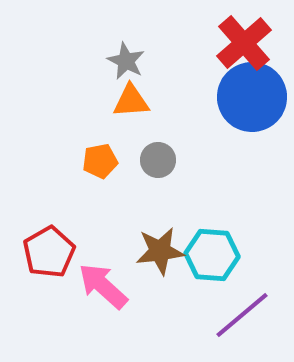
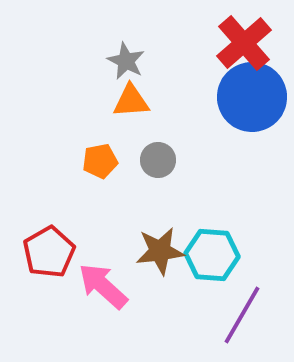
purple line: rotated 20 degrees counterclockwise
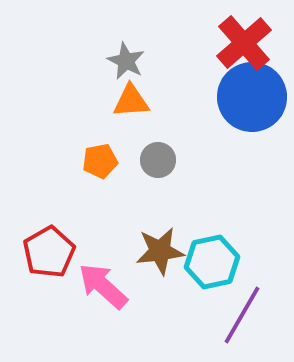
cyan hexagon: moved 7 px down; rotated 16 degrees counterclockwise
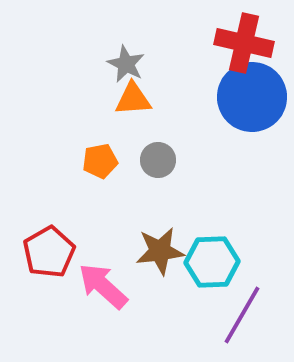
red cross: rotated 36 degrees counterclockwise
gray star: moved 3 px down
orange triangle: moved 2 px right, 2 px up
cyan hexagon: rotated 10 degrees clockwise
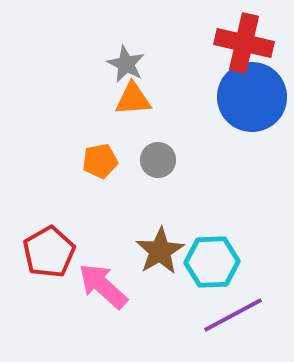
brown star: rotated 24 degrees counterclockwise
purple line: moved 9 px left; rotated 32 degrees clockwise
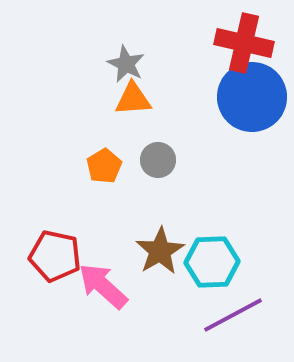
orange pentagon: moved 4 px right, 5 px down; rotated 20 degrees counterclockwise
red pentagon: moved 6 px right, 4 px down; rotated 30 degrees counterclockwise
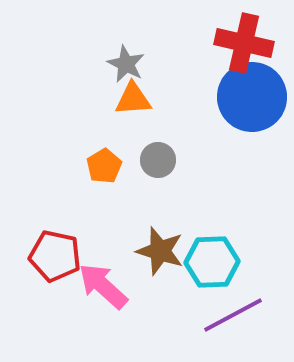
brown star: rotated 24 degrees counterclockwise
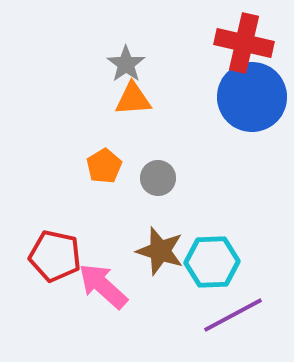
gray star: rotated 9 degrees clockwise
gray circle: moved 18 px down
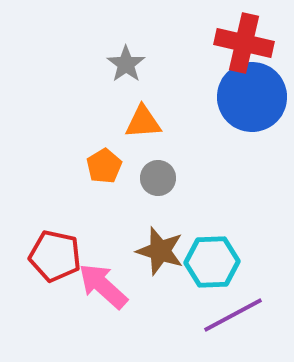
orange triangle: moved 10 px right, 23 px down
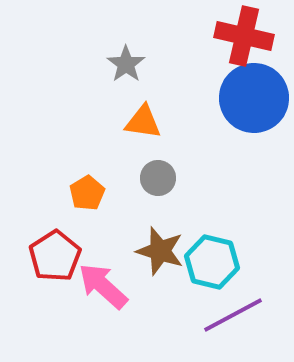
red cross: moved 7 px up
blue circle: moved 2 px right, 1 px down
orange triangle: rotated 12 degrees clockwise
orange pentagon: moved 17 px left, 27 px down
red pentagon: rotated 27 degrees clockwise
cyan hexagon: rotated 16 degrees clockwise
